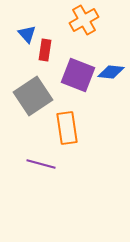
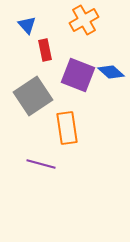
blue triangle: moved 9 px up
red rectangle: rotated 20 degrees counterclockwise
blue diamond: rotated 36 degrees clockwise
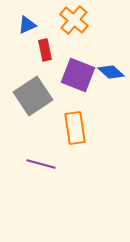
orange cross: moved 10 px left; rotated 20 degrees counterclockwise
blue triangle: rotated 48 degrees clockwise
orange rectangle: moved 8 px right
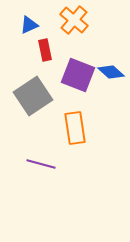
blue triangle: moved 2 px right
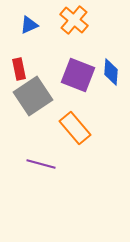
red rectangle: moved 26 px left, 19 px down
blue diamond: rotated 52 degrees clockwise
orange rectangle: rotated 32 degrees counterclockwise
